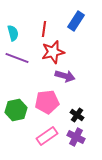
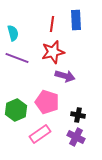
blue rectangle: moved 1 px up; rotated 36 degrees counterclockwise
red line: moved 8 px right, 5 px up
pink pentagon: rotated 25 degrees clockwise
green hexagon: rotated 10 degrees counterclockwise
black cross: moved 1 px right; rotated 24 degrees counterclockwise
pink rectangle: moved 7 px left, 2 px up
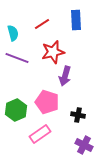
red line: moved 10 px left; rotated 49 degrees clockwise
purple arrow: rotated 90 degrees clockwise
purple cross: moved 8 px right, 8 px down
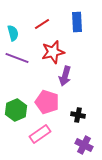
blue rectangle: moved 1 px right, 2 px down
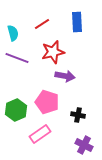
purple arrow: rotated 96 degrees counterclockwise
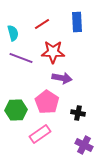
red star: rotated 15 degrees clockwise
purple line: moved 4 px right
purple arrow: moved 3 px left, 2 px down
pink pentagon: rotated 15 degrees clockwise
green hexagon: rotated 20 degrees clockwise
black cross: moved 2 px up
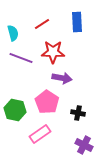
green hexagon: moved 1 px left; rotated 15 degrees clockwise
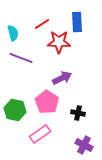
red star: moved 6 px right, 10 px up
purple arrow: rotated 36 degrees counterclockwise
